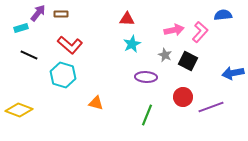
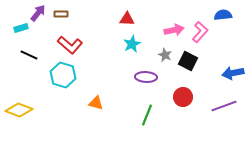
purple line: moved 13 px right, 1 px up
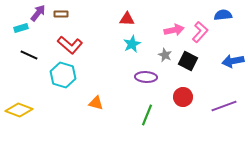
blue arrow: moved 12 px up
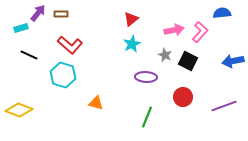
blue semicircle: moved 1 px left, 2 px up
red triangle: moved 4 px right; rotated 42 degrees counterclockwise
green line: moved 2 px down
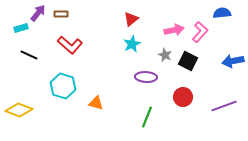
cyan hexagon: moved 11 px down
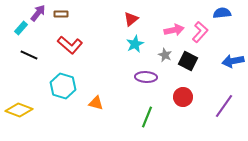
cyan rectangle: rotated 32 degrees counterclockwise
cyan star: moved 3 px right
purple line: rotated 35 degrees counterclockwise
